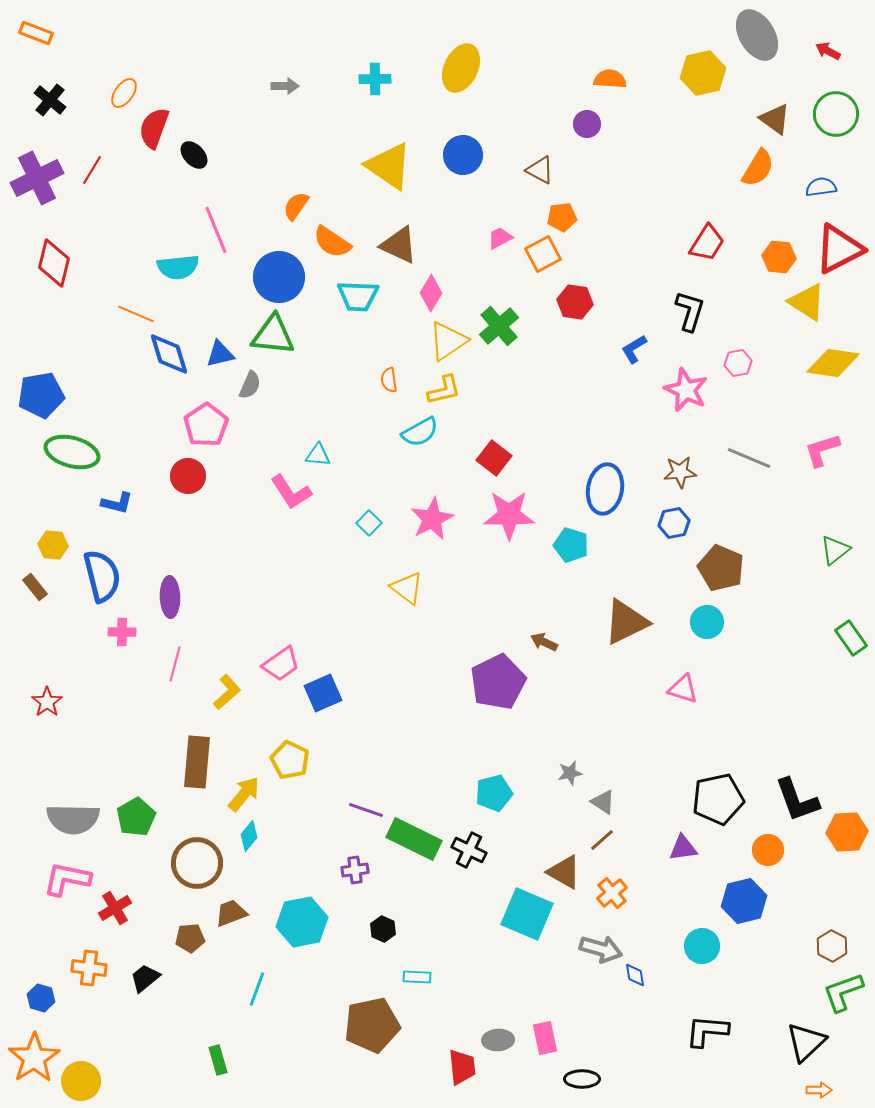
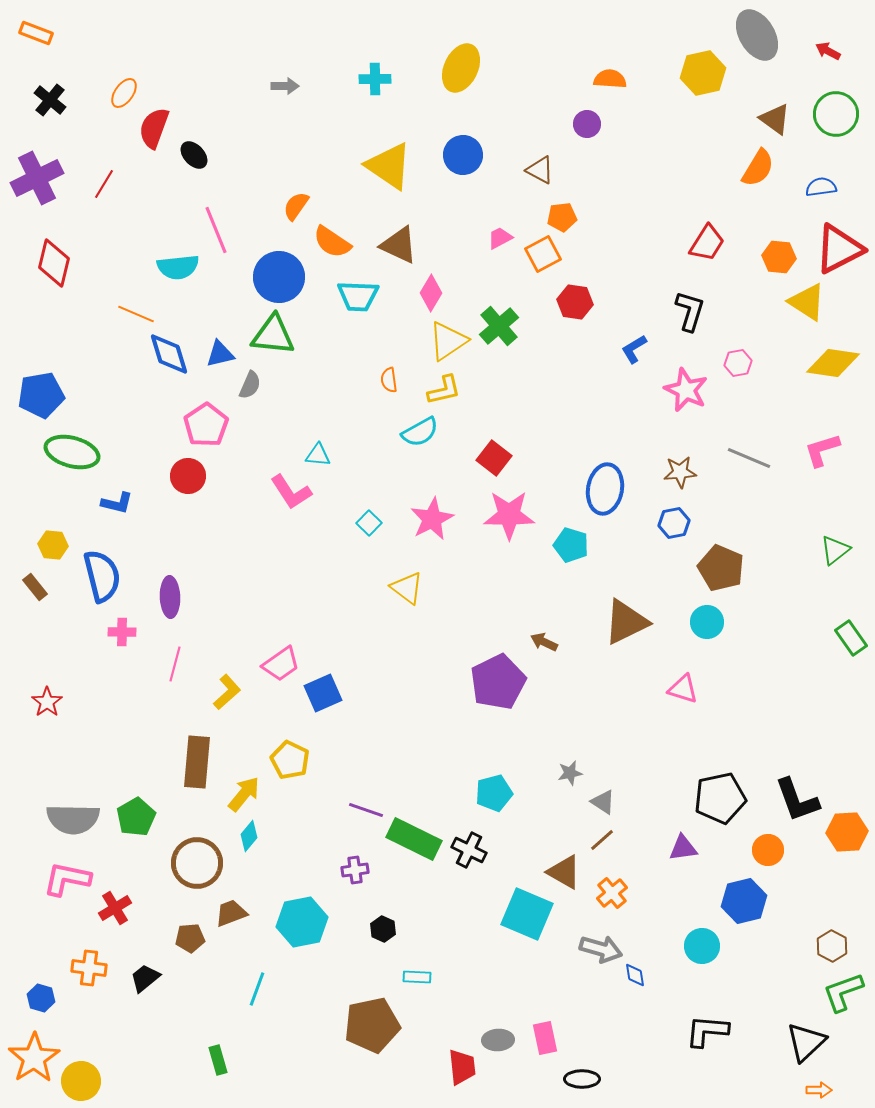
red line at (92, 170): moved 12 px right, 14 px down
black pentagon at (718, 799): moved 2 px right, 1 px up
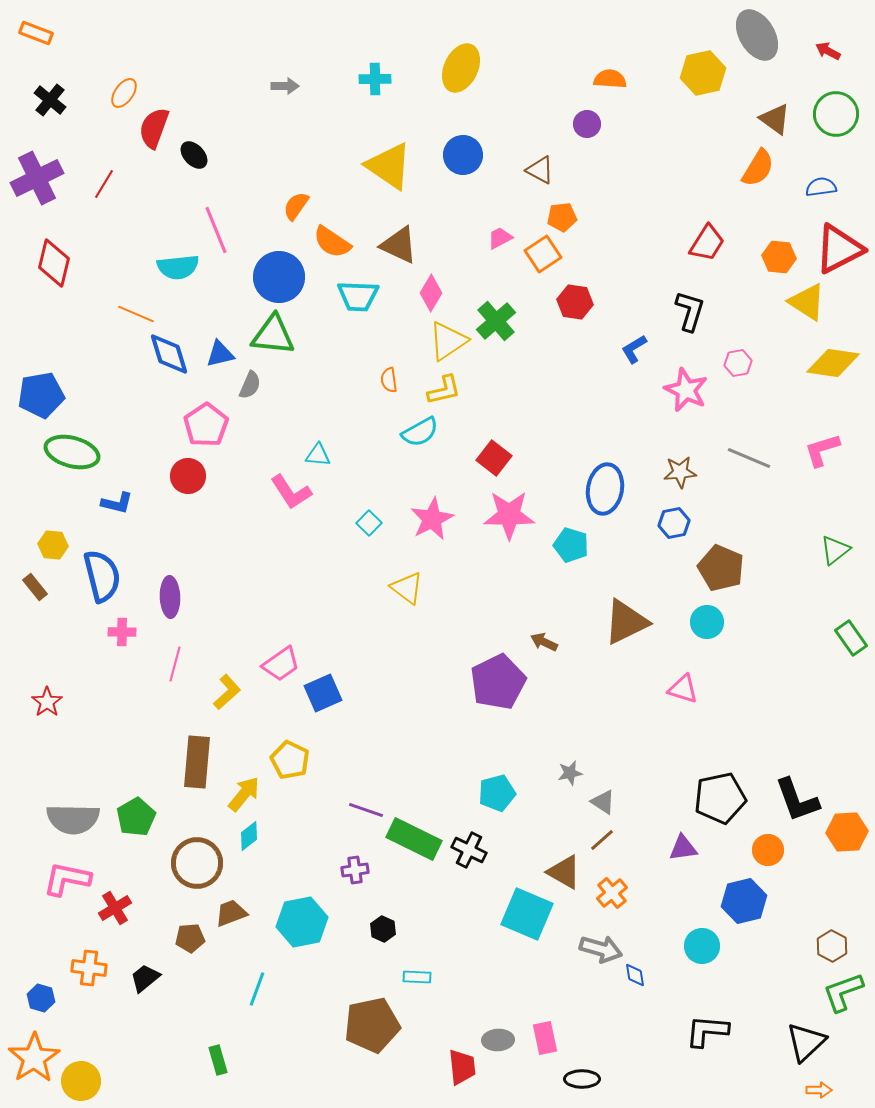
orange square at (543, 254): rotated 6 degrees counterclockwise
green cross at (499, 326): moved 3 px left, 5 px up
cyan pentagon at (494, 793): moved 3 px right
cyan diamond at (249, 836): rotated 12 degrees clockwise
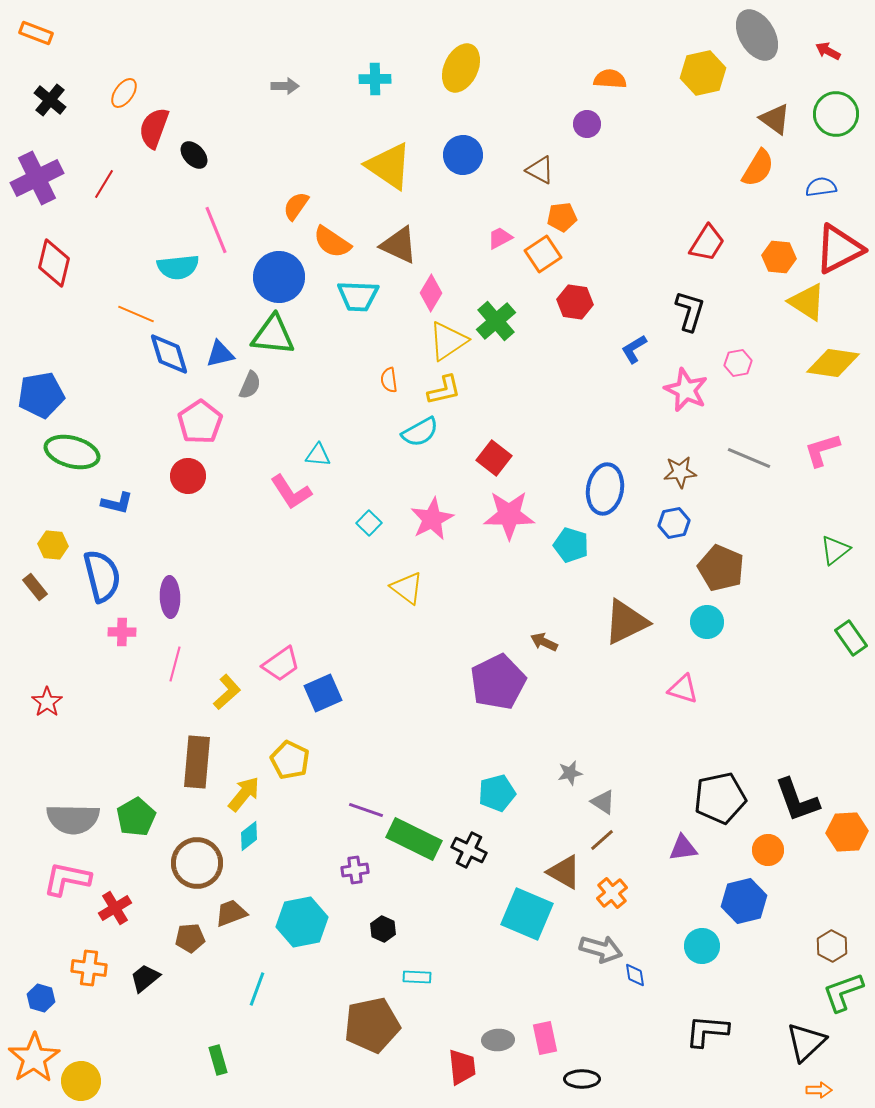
pink pentagon at (206, 425): moved 6 px left, 3 px up
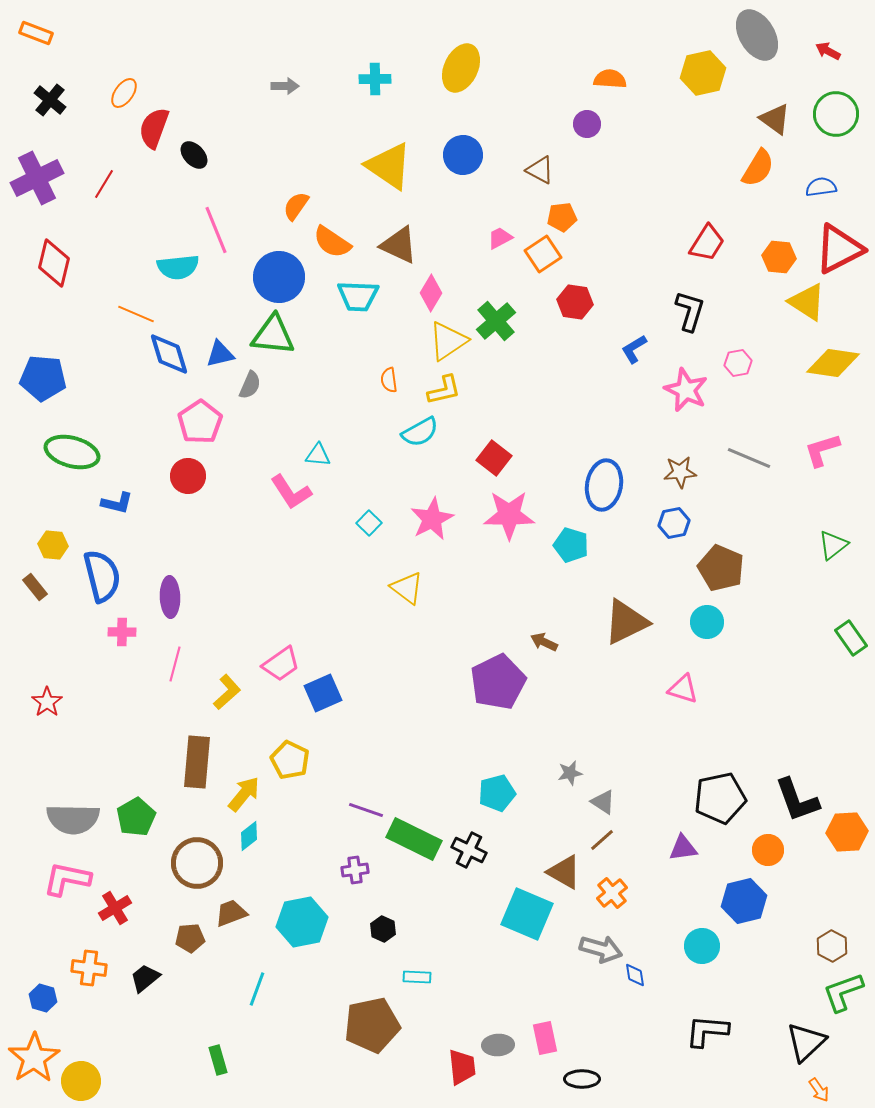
blue pentagon at (41, 395): moved 2 px right, 17 px up; rotated 15 degrees clockwise
blue ellipse at (605, 489): moved 1 px left, 4 px up
green triangle at (835, 550): moved 2 px left, 5 px up
blue hexagon at (41, 998): moved 2 px right
gray ellipse at (498, 1040): moved 5 px down
orange arrow at (819, 1090): rotated 55 degrees clockwise
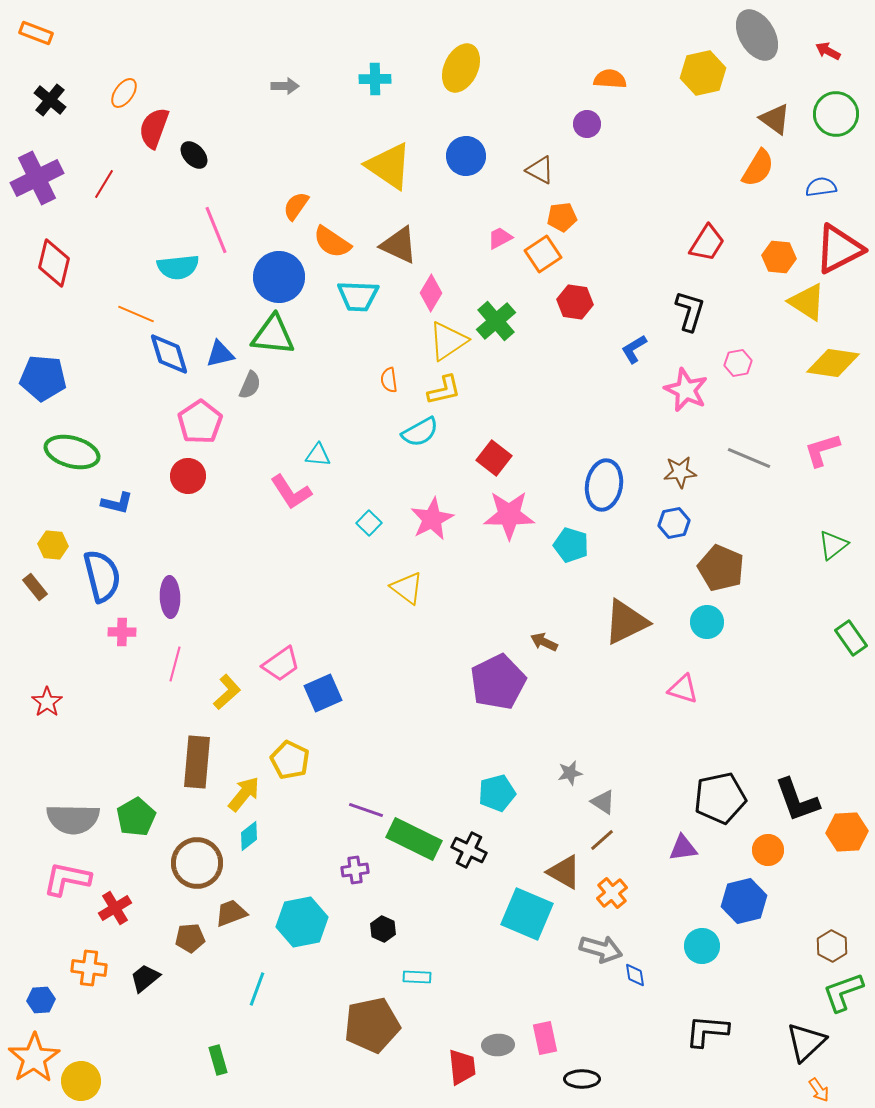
blue circle at (463, 155): moved 3 px right, 1 px down
blue hexagon at (43, 998): moved 2 px left, 2 px down; rotated 20 degrees counterclockwise
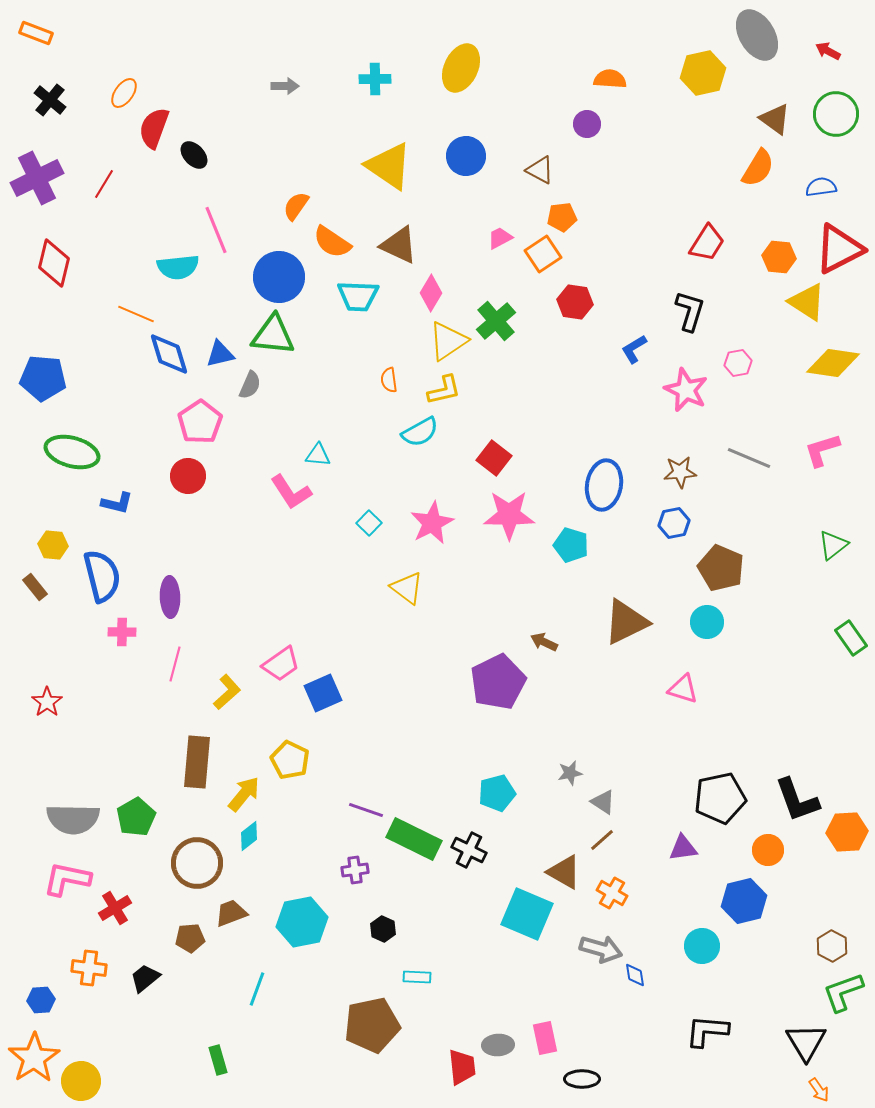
pink star at (432, 519): moved 4 px down
orange cross at (612, 893): rotated 20 degrees counterclockwise
black triangle at (806, 1042): rotated 18 degrees counterclockwise
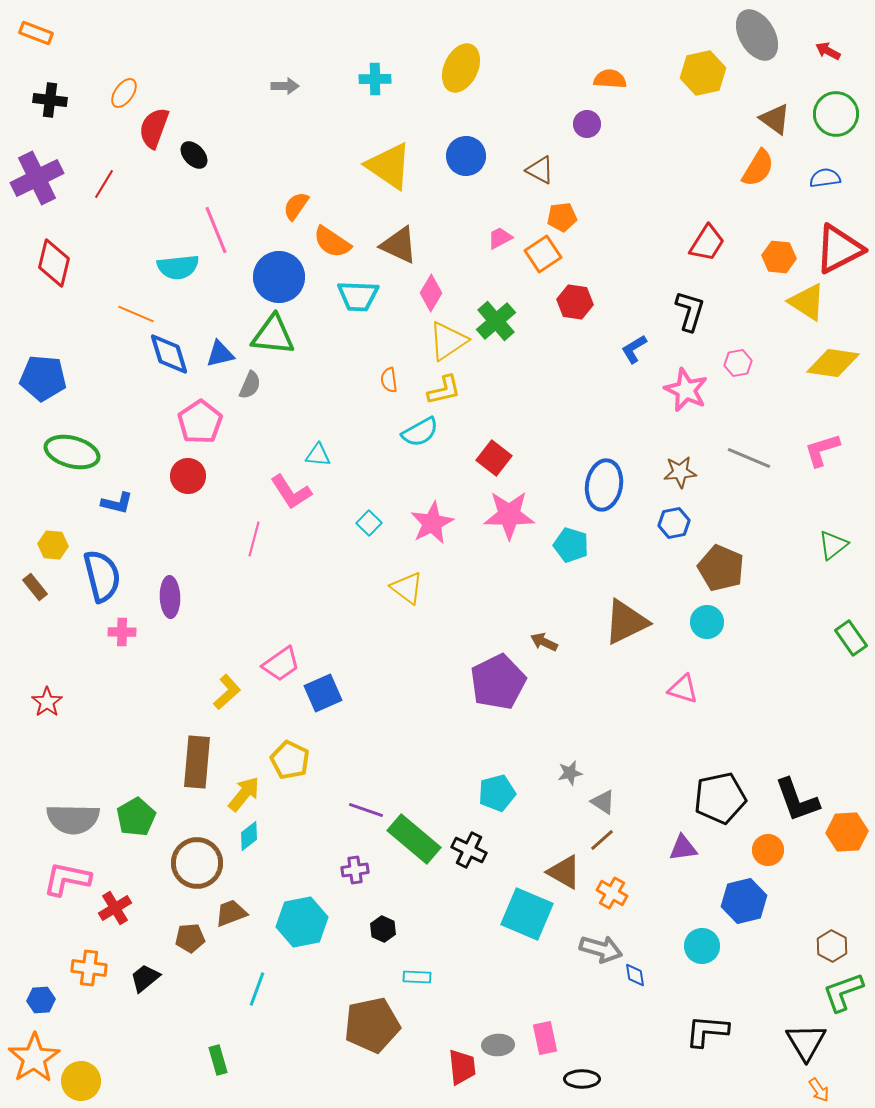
black cross at (50, 100): rotated 32 degrees counterclockwise
blue semicircle at (821, 187): moved 4 px right, 9 px up
pink line at (175, 664): moved 79 px right, 125 px up
green rectangle at (414, 839): rotated 14 degrees clockwise
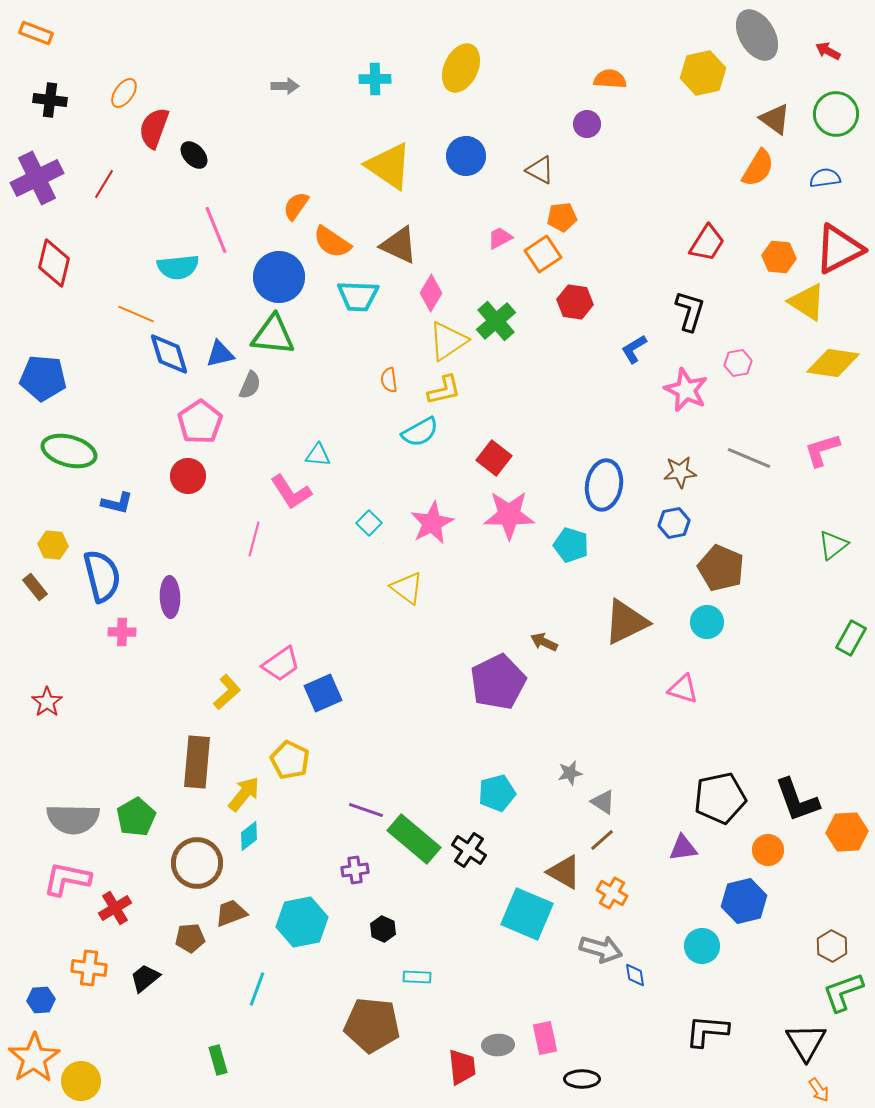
green ellipse at (72, 452): moved 3 px left, 1 px up
green rectangle at (851, 638): rotated 64 degrees clockwise
black cross at (469, 850): rotated 8 degrees clockwise
brown pentagon at (372, 1025): rotated 18 degrees clockwise
